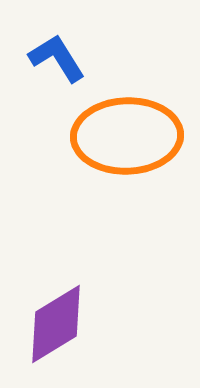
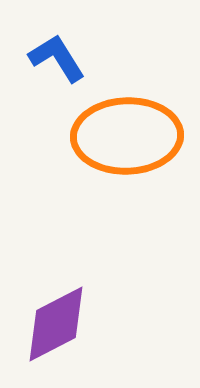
purple diamond: rotated 4 degrees clockwise
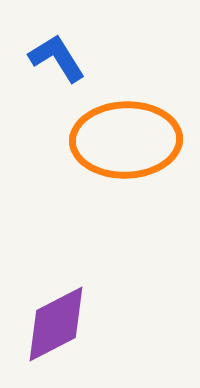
orange ellipse: moved 1 px left, 4 px down
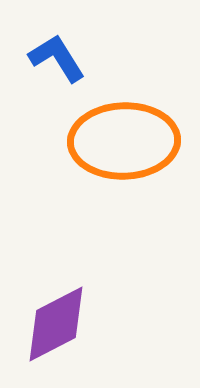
orange ellipse: moved 2 px left, 1 px down
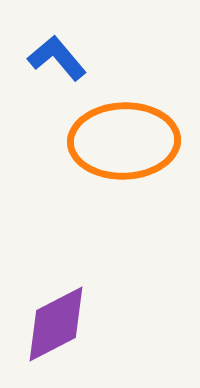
blue L-shape: rotated 8 degrees counterclockwise
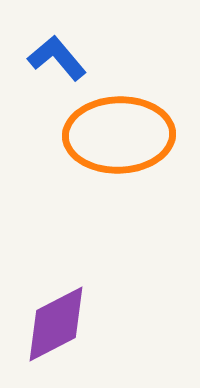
orange ellipse: moved 5 px left, 6 px up
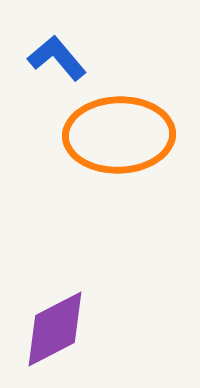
purple diamond: moved 1 px left, 5 px down
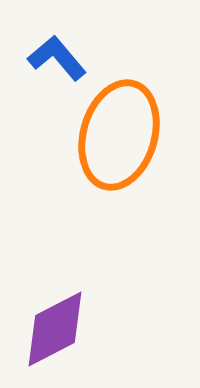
orange ellipse: rotated 72 degrees counterclockwise
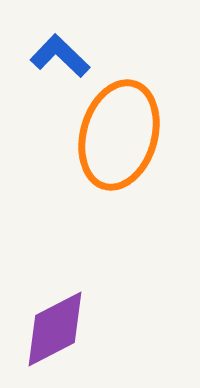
blue L-shape: moved 3 px right, 2 px up; rotated 6 degrees counterclockwise
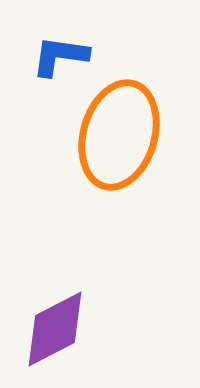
blue L-shape: rotated 36 degrees counterclockwise
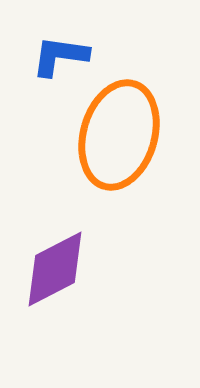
purple diamond: moved 60 px up
